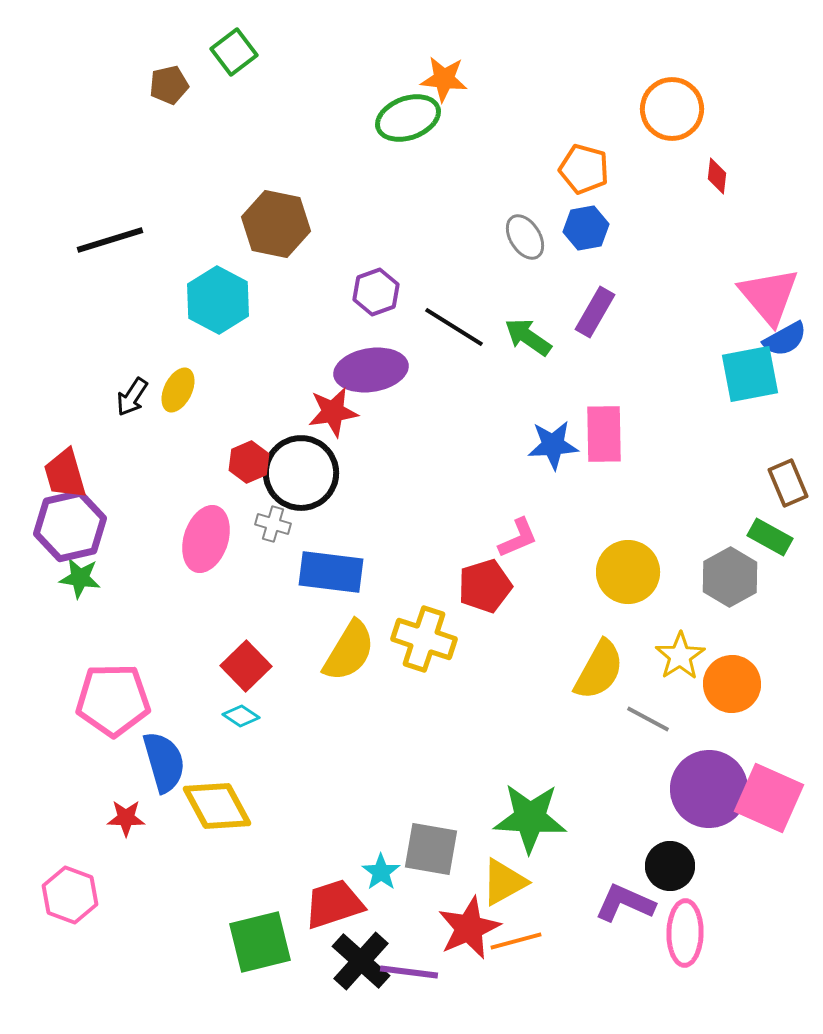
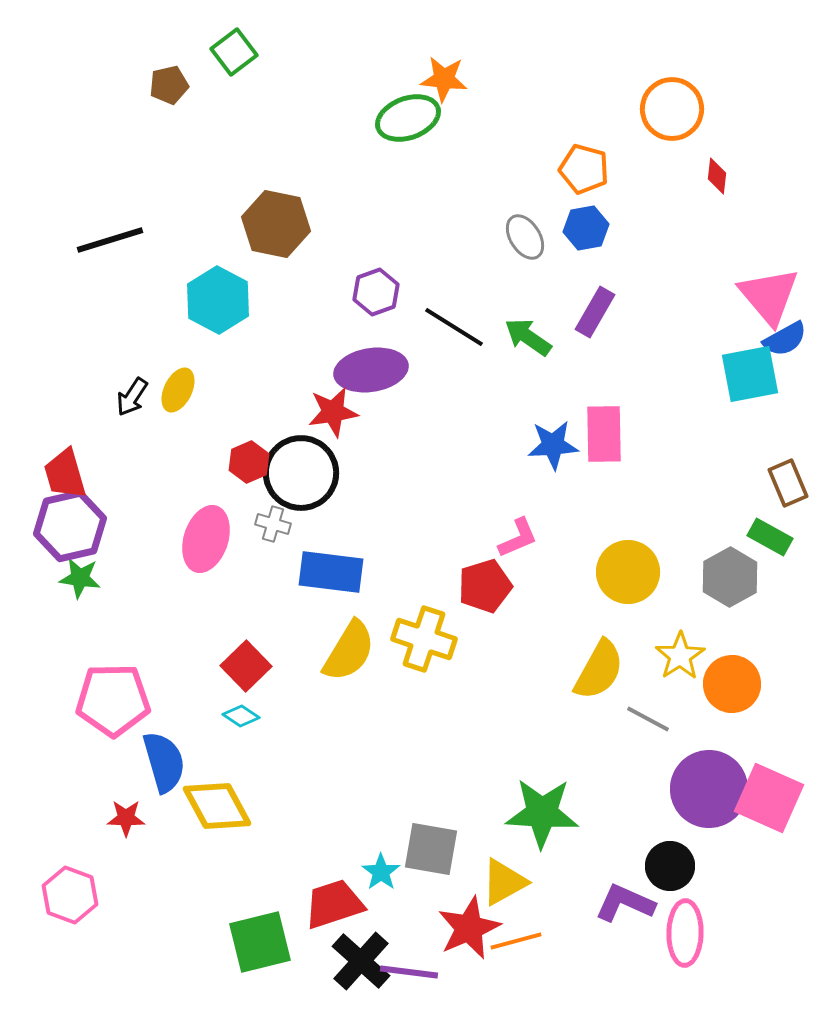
green star at (530, 818): moved 12 px right, 5 px up
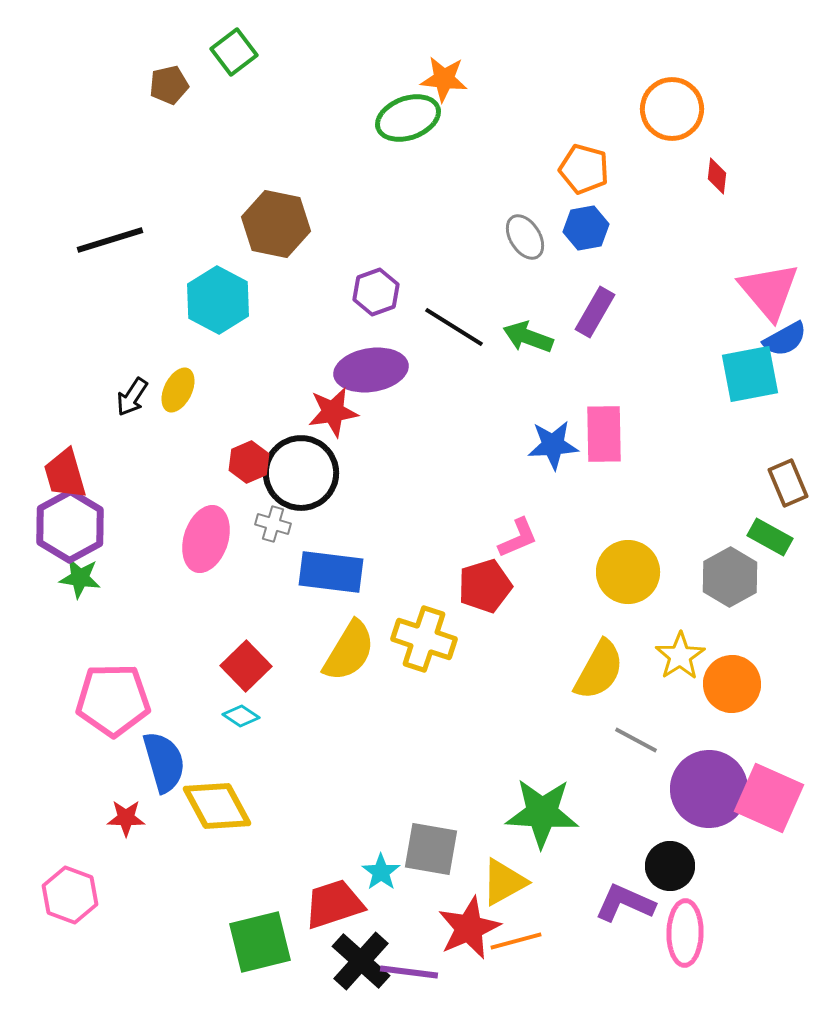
pink triangle at (769, 296): moved 5 px up
green arrow at (528, 337): rotated 15 degrees counterclockwise
purple hexagon at (70, 526): rotated 16 degrees counterclockwise
gray line at (648, 719): moved 12 px left, 21 px down
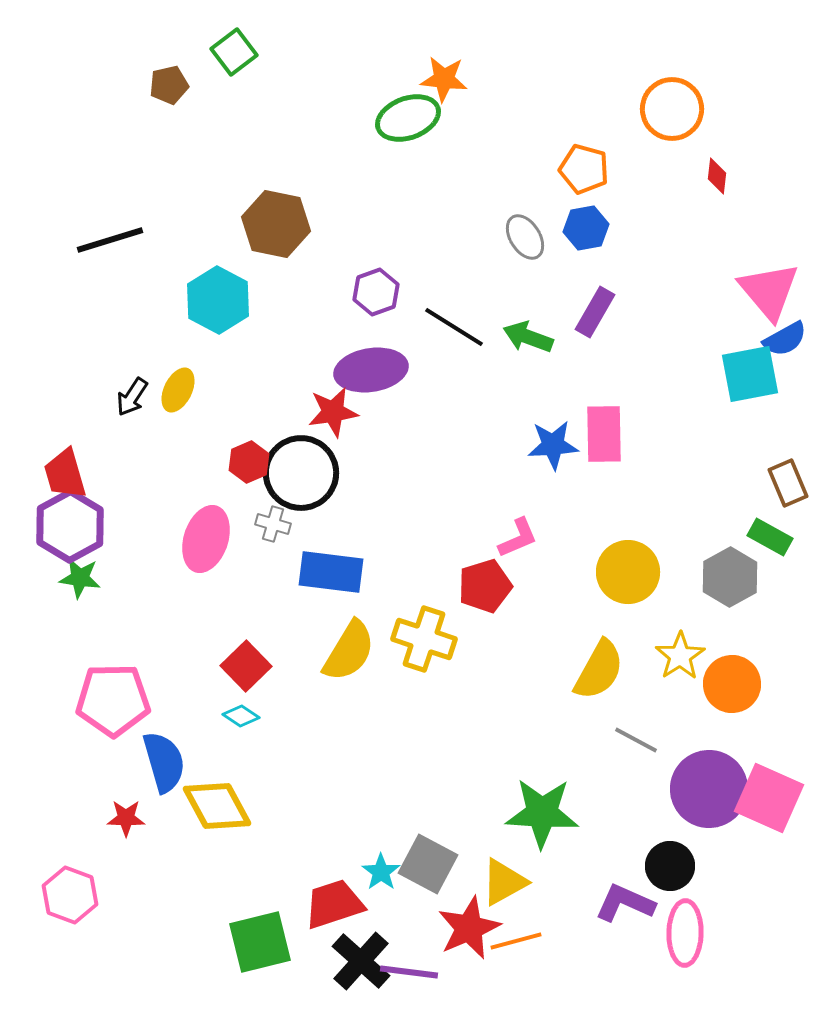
gray square at (431, 849): moved 3 px left, 15 px down; rotated 18 degrees clockwise
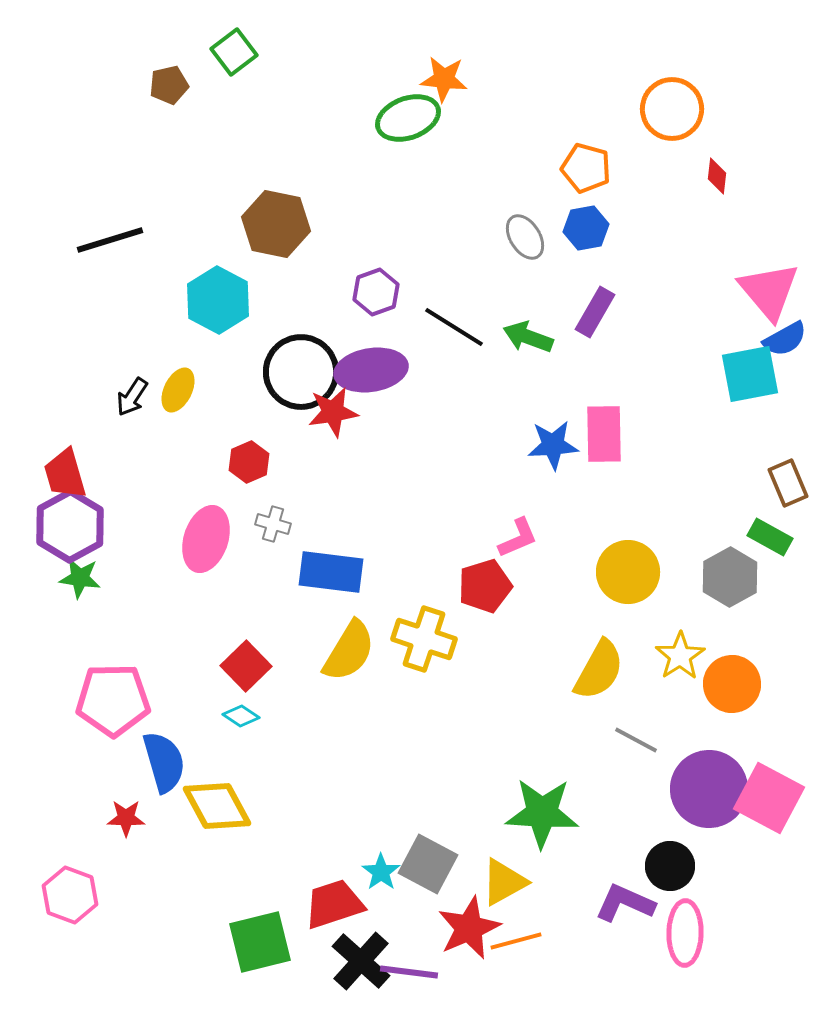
orange pentagon at (584, 169): moved 2 px right, 1 px up
black circle at (301, 473): moved 101 px up
pink square at (769, 798): rotated 4 degrees clockwise
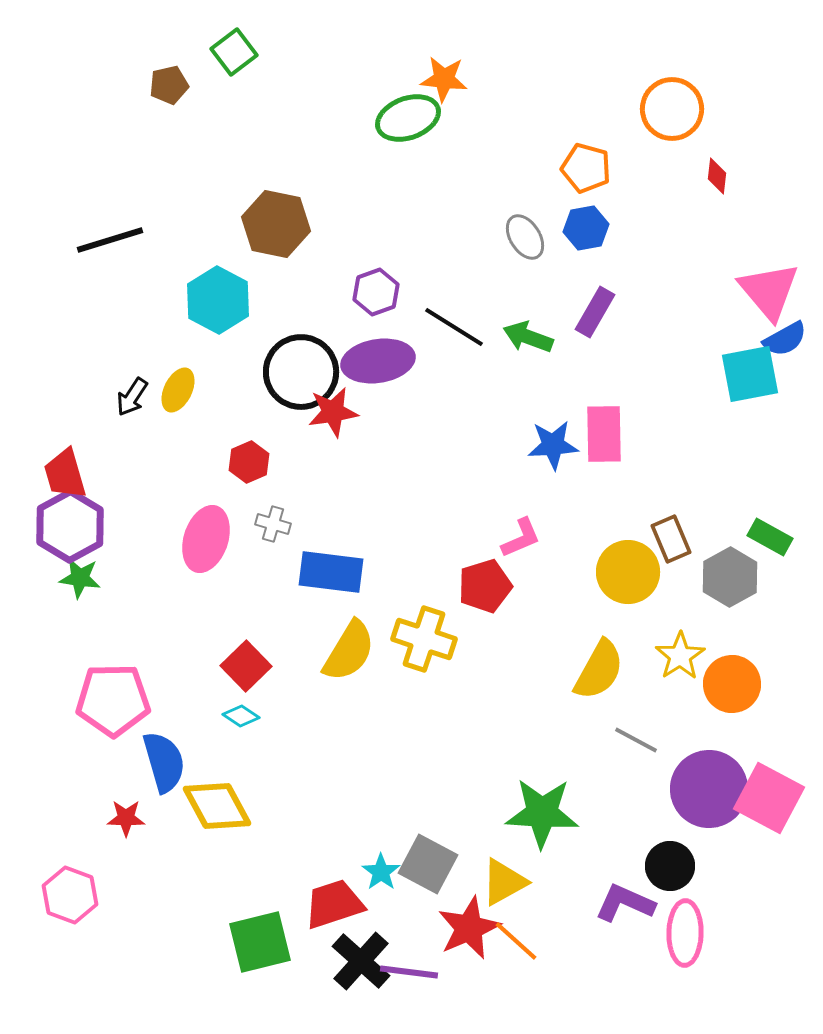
purple ellipse at (371, 370): moved 7 px right, 9 px up
brown rectangle at (788, 483): moved 117 px left, 56 px down
pink L-shape at (518, 538): moved 3 px right
orange line at (516, 941): rotated 57 degrees clockwise
